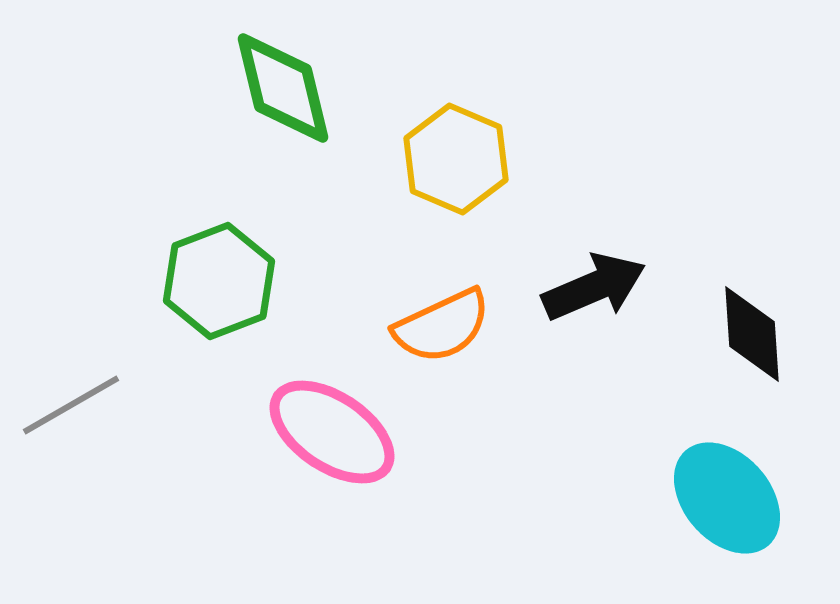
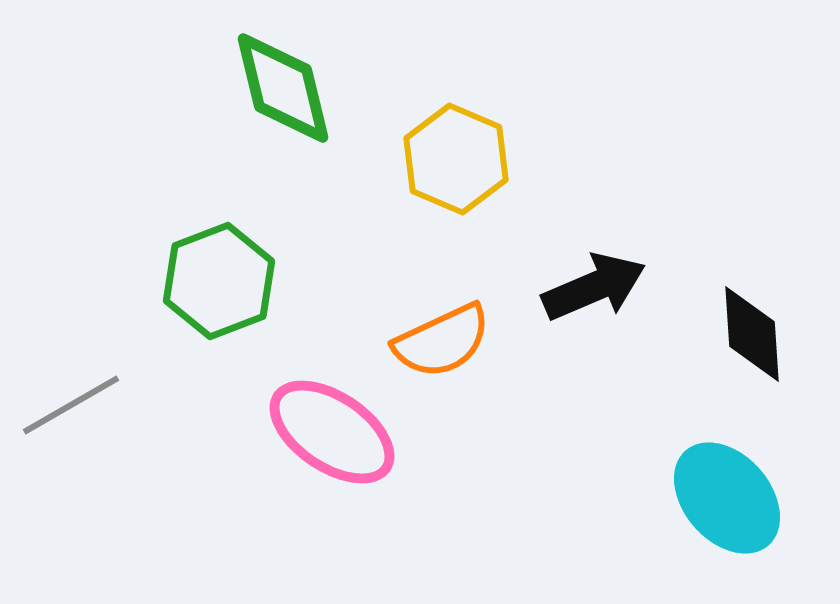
orange semicircle: moved 15 px down
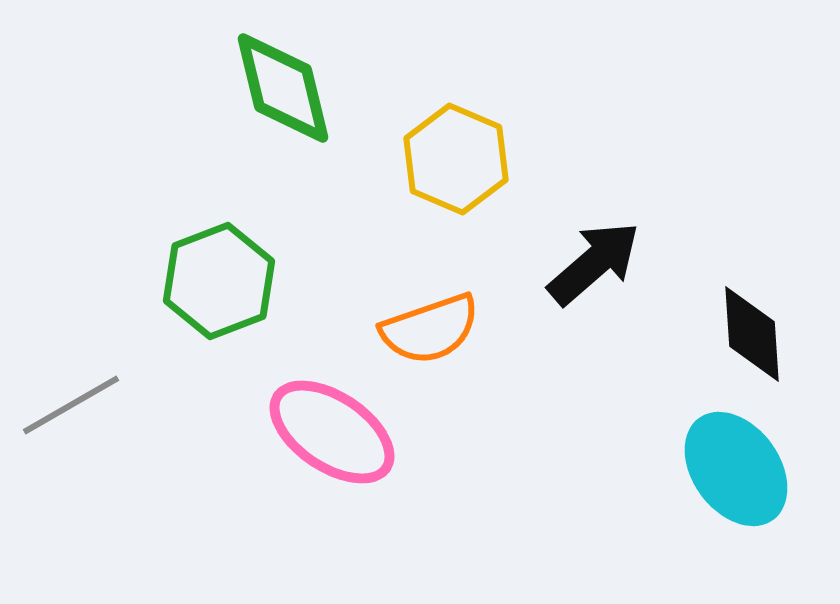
black arrow: moved 24 px up; rotated 18 degrees counterclockwise
orange semicircle: moved 12 px left, 12 px up; rotated 6 degrees clockwise
cyan ellipse: moved 9 px right, 29 px up; rotated 5 degrees clockwise
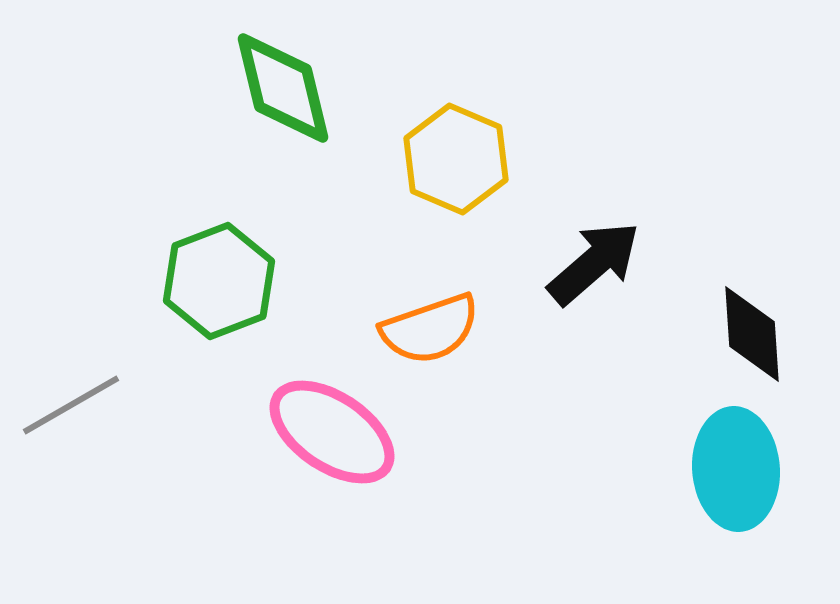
cyan ellipse: rotated 32 degrees clockwise
